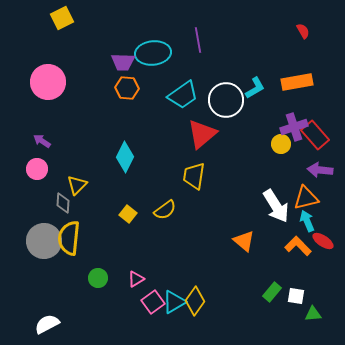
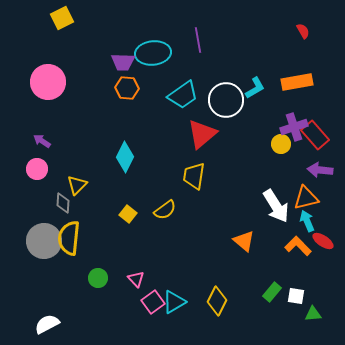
pink triangle at (136, 279): rotated 42 degrees counterclockwise
yellow diamond at (195, 301): moved 22 px right; rotated 8 degrees counterclockwise
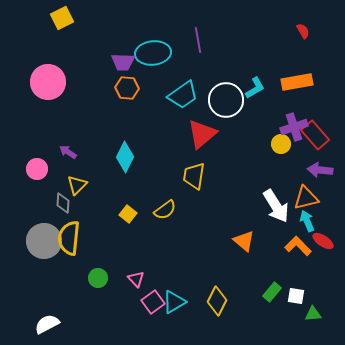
purple arrow at (42, 141): moved 26 px right, 11 px down
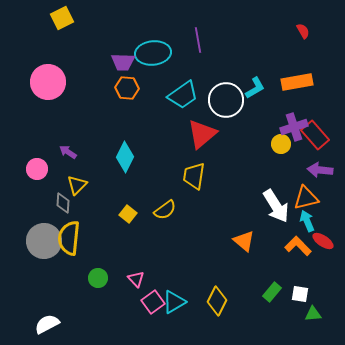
white square at (296, 296): moved 4 px right, 2 px up
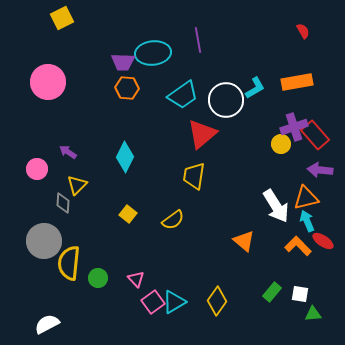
yellow semicircle at (165, 210): moved 8 px right, 10 px down
yellow semicircle at (69, 238): moved 25 px down
yellow diamond at (217, 301): rotated 8 degrees clockwise
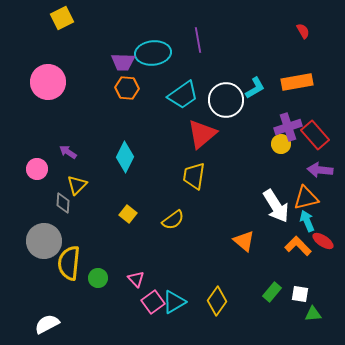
purple cross at (294, 127): moved 6 px left
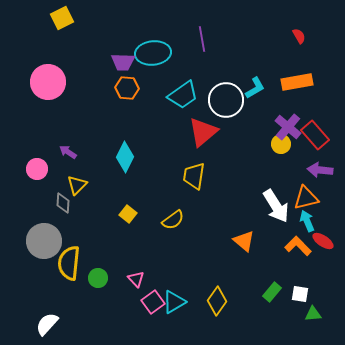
red semicircle at (303, 31): moved 4 px left, 5 px down
purple line at (198, 40): moved 4 px right, 1 px up
purple cross at (288, 127): rotated 32 degrees counterclockwise
red triangle at (202, 134): moved 1 px right, 2 px up
white semicircle at (47, 324): rotated 20 degrees counterclockwise
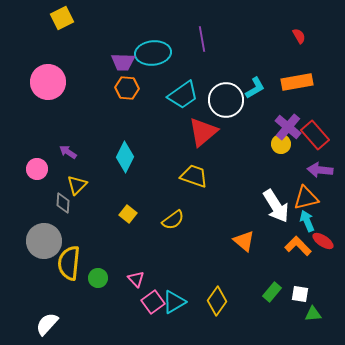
yellow trapezoid at (194, 176): rotated 100 degrees clockwise
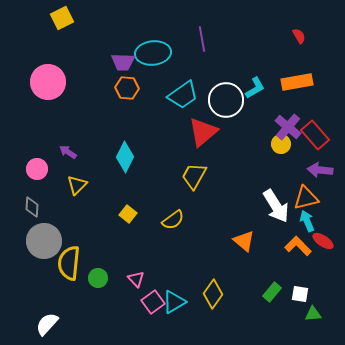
yellow trapezoid at (194, 176): rotated 80 degrees counterclockwise
gray diamond at (63, 203): moved 31 px left, 4 px down
yellow diamond at (217, 301): moved 4 px left, 7 px up
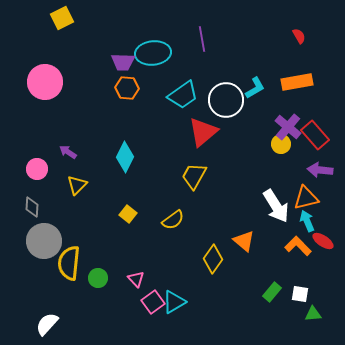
pink circle at (48, 82): moved 3 px left
yellow diamond at (213, 294): moved 35 px up
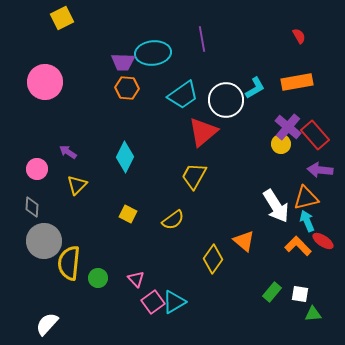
yellow square at (128, 214): rotated 12 degrees counterclockwise
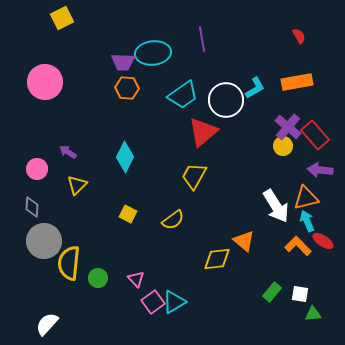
yellow circle at (281, 144): moved 2 px right, 2 px down
yellow diamond at (213, 259): moved 4 px right; rotated 48 degrees clockwise
